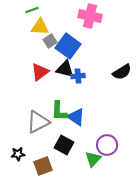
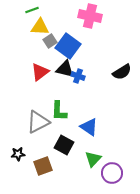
blue cross: rotated 24 degrees clockwise
blue triangle: moved 13 px right, 10 px down
purple circle: moved 5 px right, 28 px down
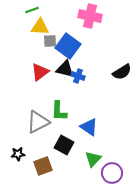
gray square: rotated 32 degrees clockwise
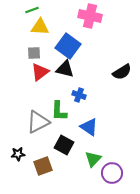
gray square: moved 16 px left, 12 px down
blue cross: moved 1 px right, 19 px down
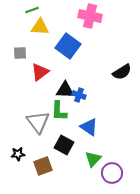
gray square: moved 14 px left
black triangle: moved 21 px down; rotated 12 degrees counterclockwise
gray triangle: rotated 40 degrees counterclockwise
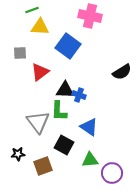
green triangle: moved 3 px left, 1 px down; rotated 42 degrees clockwise
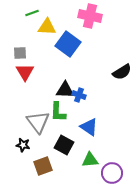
green line: moved 3 px down
yellow triangle: moved 7 px right
blue square: moved 2 px up
red triangle: moved 15 px left; rotated 24 degrees counterclockwise
green L-shape: moved 1 px left, 1 px down
black star: moved 5 px right, 9 px up; rotated 16 degrees clockwise
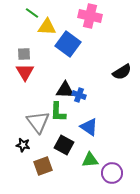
green line: rotated 56 degrees clockwise
gray square: moved 4 px right, 1 px down
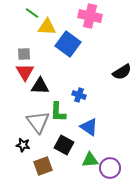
black triangle: moved 25 px left, 4 px up
purple circle: moved 2 px left, 5 px up
